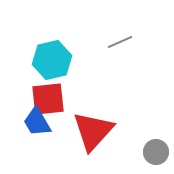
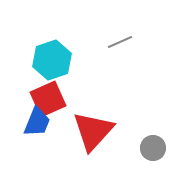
cyan hexagon: rotated 6 degrees counterclockwise
red square: rotated 18 degrees counterclockwise
blue trapezoid: rotated 128 degrees counterclockwise
gray circle: moved 3 px left, 4 px up
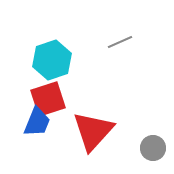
red square: rotated 6 degrees clockwise
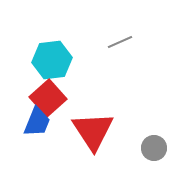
cyan hexagon: rotated 12 degrees clockwise
red square: moved 1 px up; rotated 24 degrees counterclockwise
red triangle: rotated 15 degrees counterclockwise
gray circle: moved 1 px right
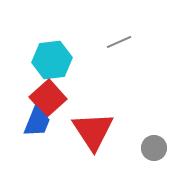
gray line: moved 1 px left
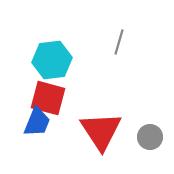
gray line: rotated 50 degrees counterclockwise
red square: rotated 33 degrees counterclockwise
red triangle: moved 8 px right
gray circle: moved 4 px left, 11 px up
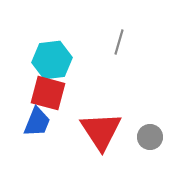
red square: moved 5 px up
